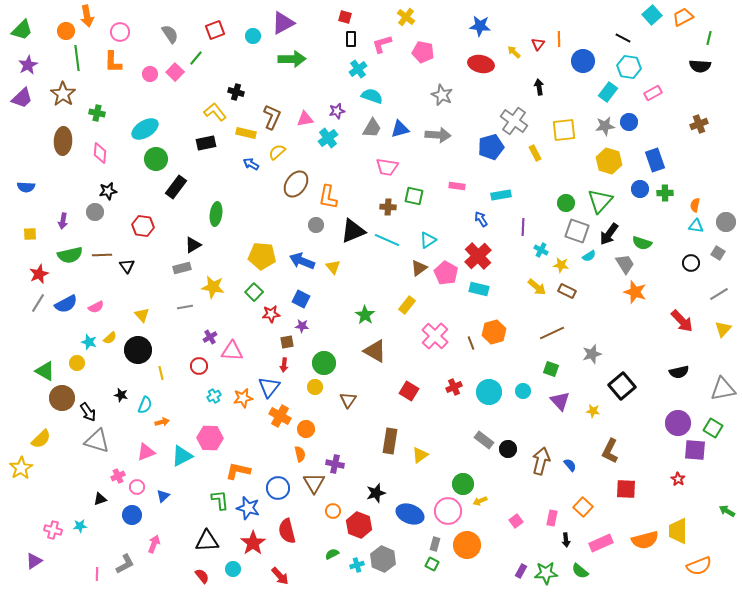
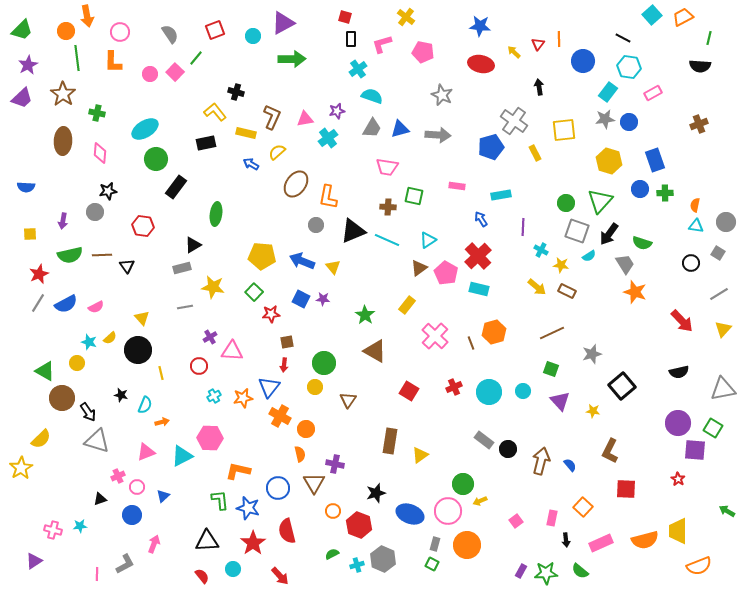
gray star at (605, 126): moved 7 px up
yellow triangle at (142, 315): moved 3 px down
purple star at (302, 326): moved 21 px right, 27 px up
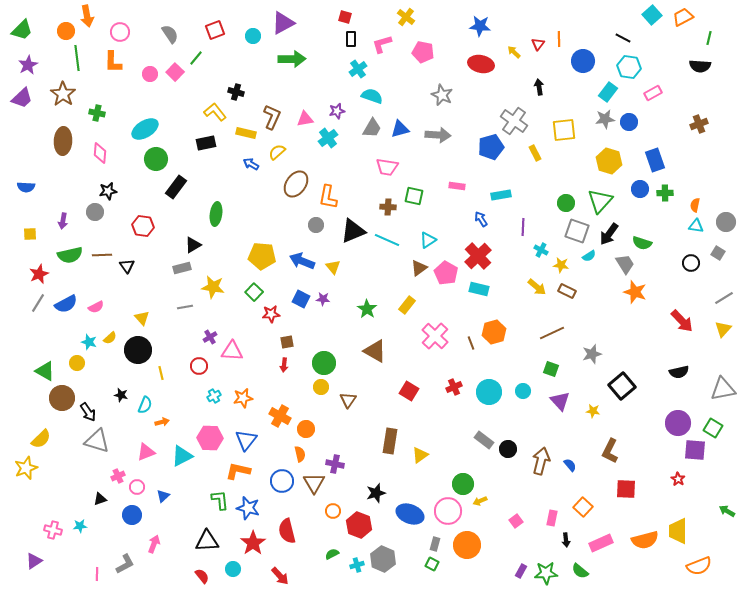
gray line at (719, 294): moved 5 px right, 4 px down
green star at (365, 315): moved 2 px right, 6 px up
blue triangle at (269, 387): moved 23 px left, 53 px down
yellow circle at (315, 387): moved 6 px right
yellow star at (21, 468): moved 5 px right; rotated 10 degrees clockwise
blue circle at (278, 488): moved 4 px right, 7 px up
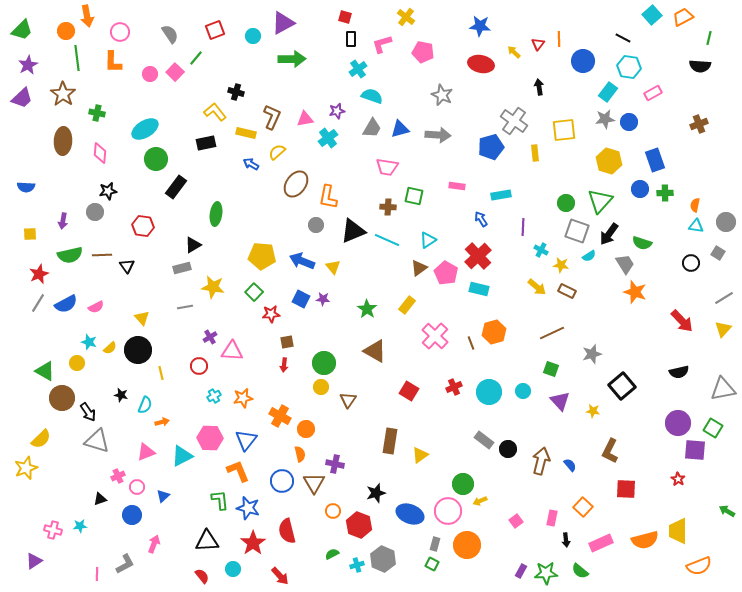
yellow rectangle at (535, 153): rotated 21 degrees clockwise
yellow semicircle at (110, 338): moved 10 px down
orange L-shape at (238, 471): rotated 55 degrees clockwise
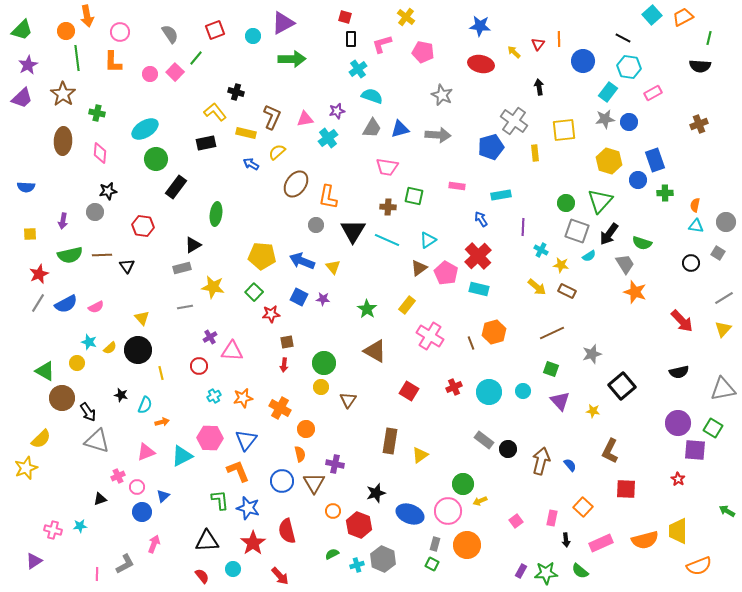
blue circle at (640, 189): moved 2 px left, 9 px up
black triangle at (353, 231): rotated 36 degrees counterclockwise
blue square at (301, 299): moved 2 px left, 2 px up
pink cross at (435, 336): moved 5 px left; rotated 12 degrees counterclockwise
orange cross at (280, 416): moved 8 px up
blue circle at (132, 515): moved 10 px right, 3 px up
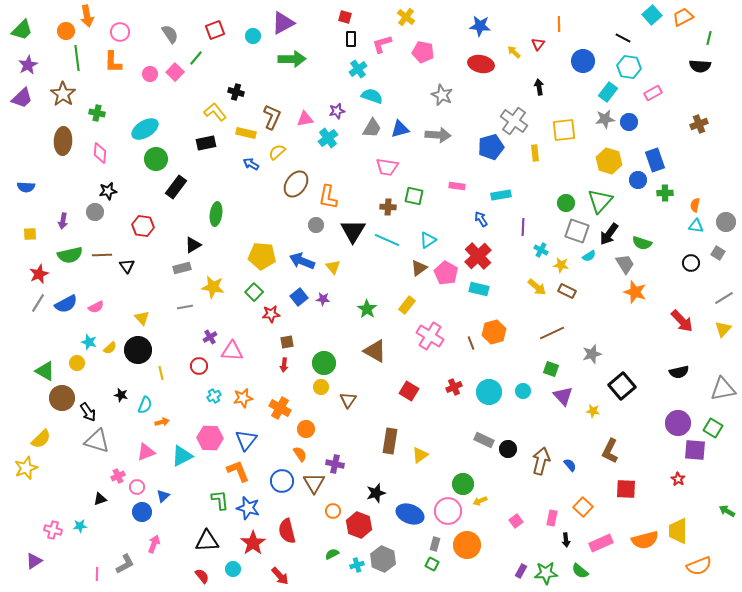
orange line at (559, 39): moved 15 px up
blue square at (299, 297): rotated 24 degrees clockwise
purple triangle at (560, 401): moved 3 px right, 5 px up
gray rectangle at (484, 440): rotated 12 degrees counterclockwise
orange semicircle at (300, 454): rotated 21 degrees counterclockwise
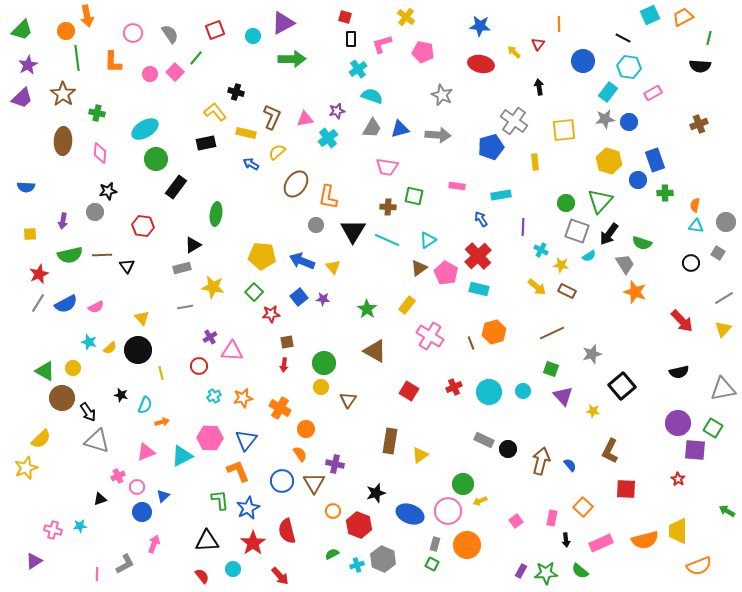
cyan square at (652, 15): moved 2 px left; rotated 18 degrees clockwise
pink circle at (120, 32): moved 13 px right, 1 px down
yellow rectangle at (535, 153): moved 9 px down
yellow circle at (77, 363): moved 4 px left, 5 px down
blue star at (248, 508): rotated 30 degrees clockwise
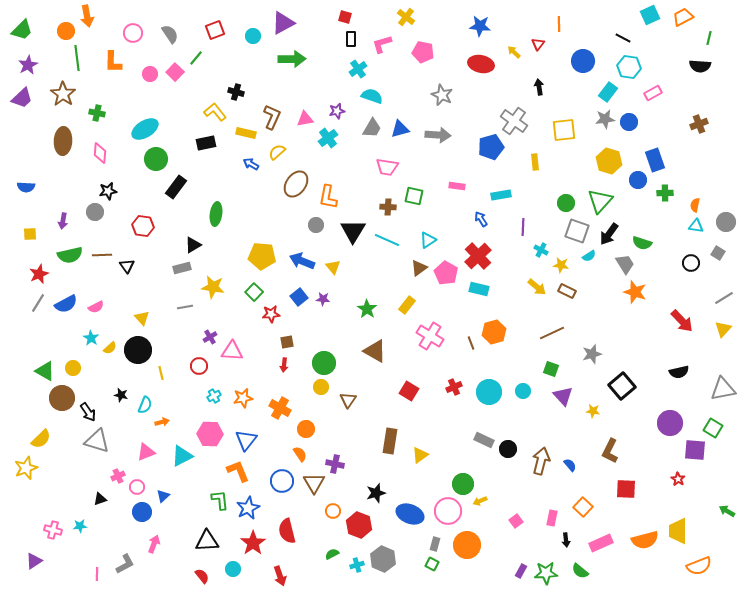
cyan star at (89, 342): moved 2 px right, 4 px up; rotated 14 degrees clockwise
purple circle at (678, 423): moved 8 px left
pink hexagon at (210, 438): moved 4 px up
red arrow at (280, 576): rotated 24 degrees clockwise
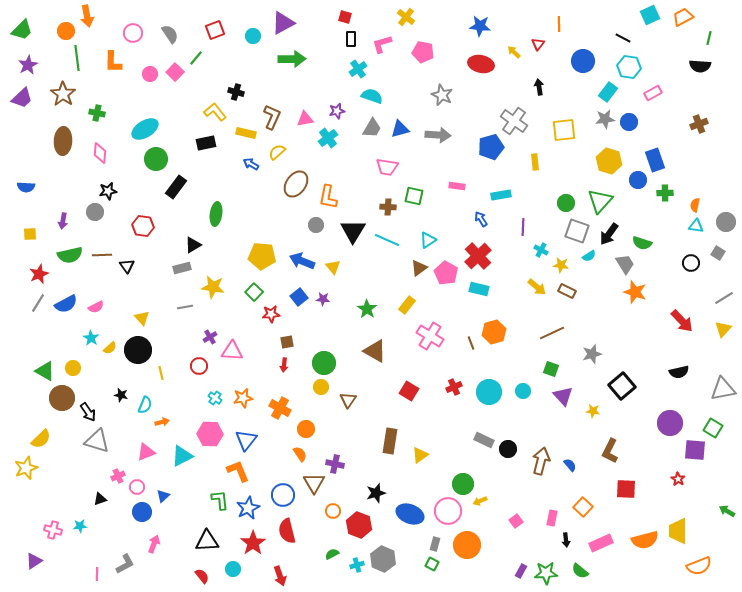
cyan cross at (214, 396): moved 1 px right, 2 px down; rotated 24 degrees counterclockwise
blue circle at (282, 481): moved 1 px right, 14 px down
